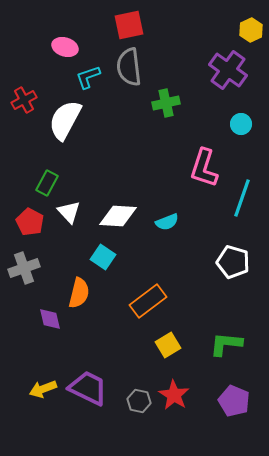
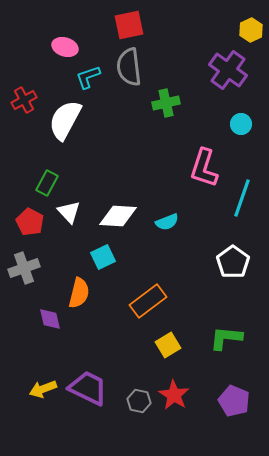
cyan square: rotated 30 degrees clockwise
white pentagon: rotated 20 degrees clockwise
green L-shape: moved 6 px up
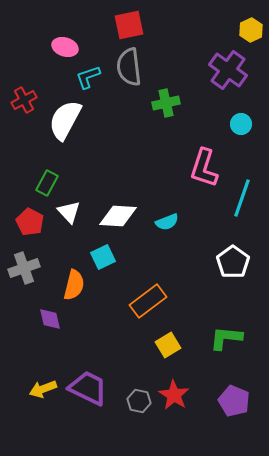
orange semicircle: moved 5 px left, 8 px up
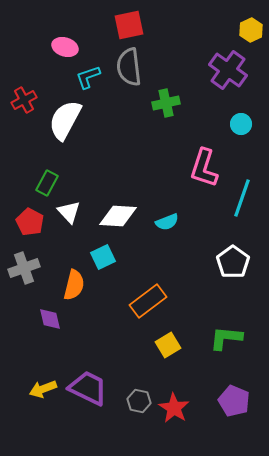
red star: moved 13 px down
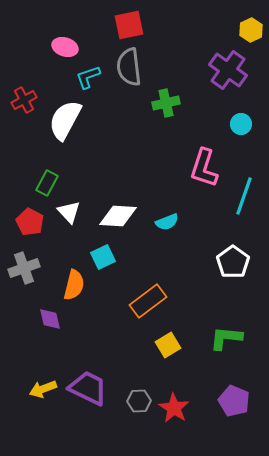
cyan line: moved 2 px right, 2 px up
gray hexagon: rotated 15 degrees counterclockwise
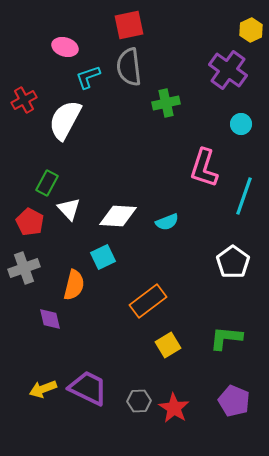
white triangle: moved 3 px up
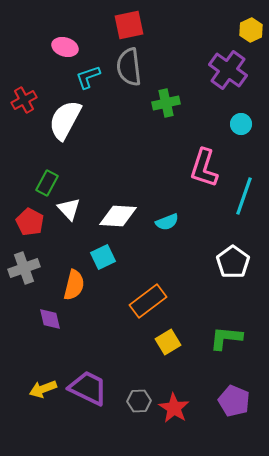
yellow square: moved 3 px up
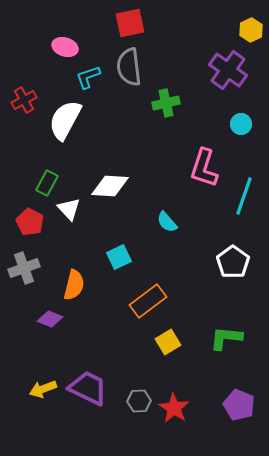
red square: moved 1 px right, 2 px up
white diamond: moved 8 px left, 30 px up
cyan semicircle: rotated 70 degrees clockwise
cyan square: moved 16 px right
purple diamond: rotated 55 degrees counterclockwise
purple pentagon: moved 5 px right, 4 px down
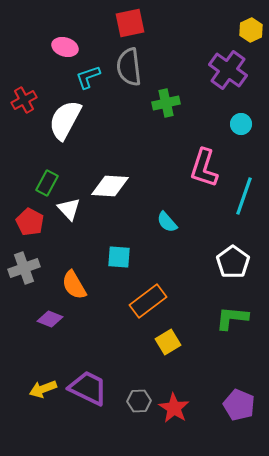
cyan square: rotated 30 degrees clockwise
orange semicircle: rotated 136 degrees clockwise
green L-shape: moved 6 px right, 20 px up
